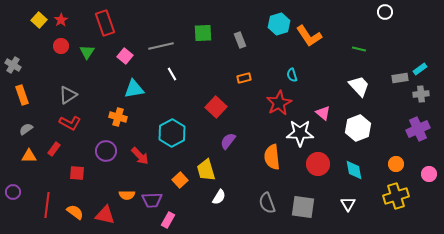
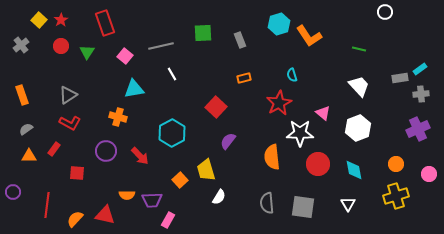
gray cross at (13, 65): moved 8 px right, 20 px up; rotated 21 degrees clockwise
gray semicircle at (267, 203): rotated 15 degrees clockwise
orange semicircle at (75, 212): moved 7 px down; rotated 84 degrees counterclockwise
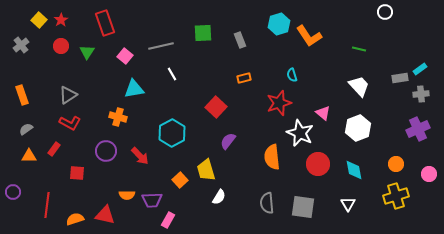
red star at (279, 103): rotated 10 degrees clockwise
white star at (300, 133): rotated 24 degrees clockwise
orange semicircle at (75, 219): rotated 30 degrees clockwise
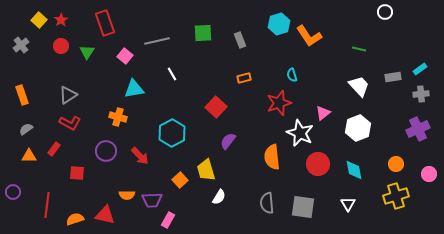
gray line at (161, 46): moved 4 px left, 5 px up
gray rectangle at (400, 78): moved 7 px left, 1 px up
pink triangle at (323, 113): rotated 42 degrees clockwise
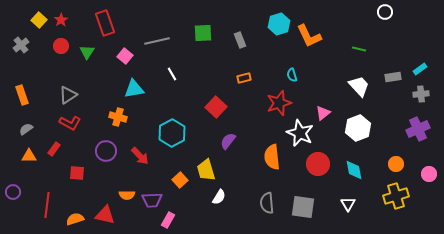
orange L-shape at (309, 36): rotated 8 degrees clockwise
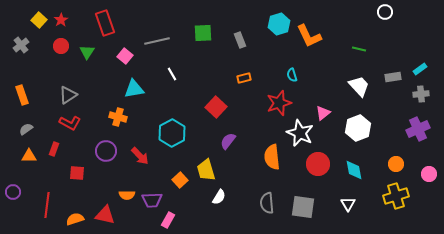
red rectangle at (54, 149): rotated 16 degrees counterclockwise
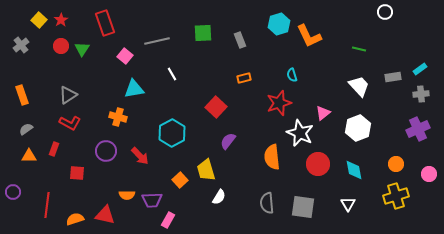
green triangle at (87, 52): moved 5 px left, 3 px up
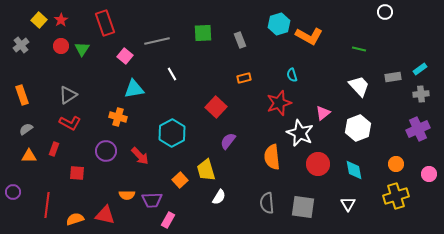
orange L-shape at (309, 36): rotated 36 degrees counterclockwise
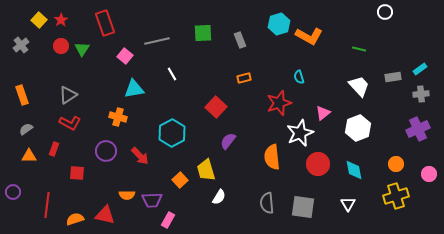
cyan semicircle at (292, 75): moved 7 px right, 2 px down
white star at (300, 133): rotated 24 degrees clockwise
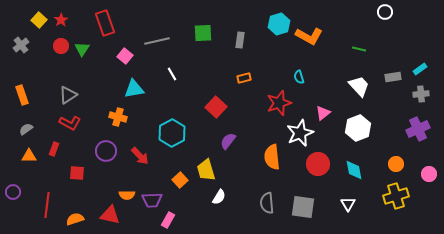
gray rectangle at (240, 40): rotated 28 degrees clockwise
red triangle at (105, 215): moved 5 px right
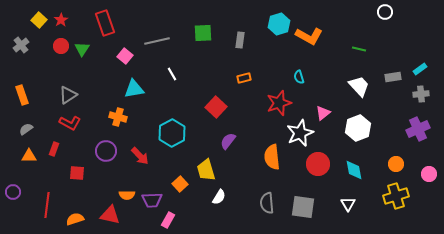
orange square at (180, 180): moved 4 px down
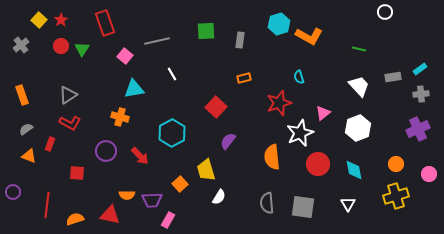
green square at (203, 33): moved 3 px right, 2 px up
orange cross at (118, 117): moved 2 px right
red rectangle at (54, 149): moved 4 px left, 5 px up
orange triangle at (29, 156): rotated 21 degrees clockwise
